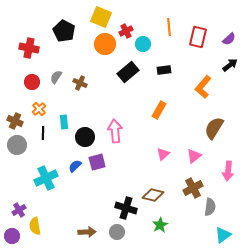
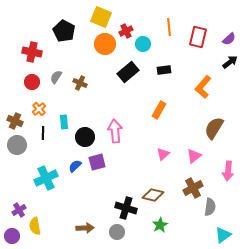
red cross at (29, 48): moved 3 px right, 4 px down
black arrow at (230, 65): moved 3 px up
brown arrow at (87, 232): moved 2 px left, 4 px up
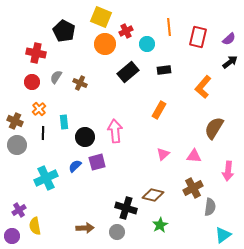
cyan circle at (143, 44): moved 4 px right
red cross at (32, 52): moved 4 px right, 1 px down
pink triangle at (194, 156): rotated 42 degrees clockwise
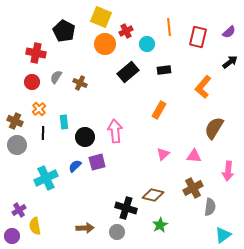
purple semicircle at (229, 39): moved 7 px up
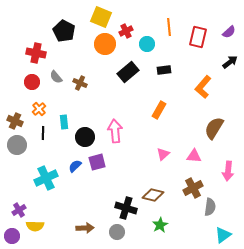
gray semicircle at (56, 77): rotated 72 degrees counterclockwise
yellow semicircle at (35, 226): rotated 78 degrees counterclockwise
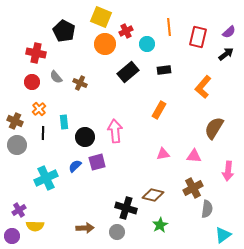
black arrow at (230, 62): moved 4 px left, 8 px up
pink triangle at (163, 154): rotated 32 degrees clockwise
gray semicircle at (210, 207): moved 3 px left, 2 px down
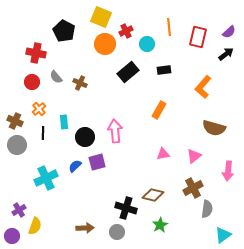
brown semicircle at (214, 128): rotated 105 degrees counterclockwise
pink triangle at (194, 156): rotated 42 degrees counterclockwise
yellow semicircle at (35, 226): rotated 72 degrees counterclockwise
